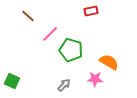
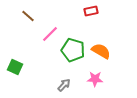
green pentagon: moved 2 px right
orange semicircle: moved 8 px left, 11 px up
green square: moved 3 px right, 14 px up
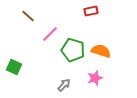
orange semicircle: rotated 12 degrees counterclockwise
green square: moved 1 px left
pink star: moved 1 px up; rotated 21 degrees counterclockwise
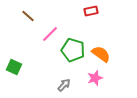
orange semicircle: moved 3 px down; rotated 18 degrees clockwise
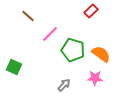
red rectangle: rotated 32 degrees counterclockwise
pink star: rotated 21 degrees clockwise
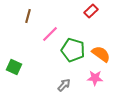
brown line: rotated 64 degrees clockwise
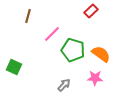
pink line: moved 2 px right
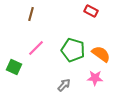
red rectangle: rotated 72 degrees clockwise
brown line: moved 3 px right, 2 px up
pink line: moved 16 px left, 14 px down
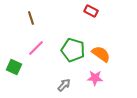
brown line: moved 4 px down; rotated 32 degrees counterclockwise
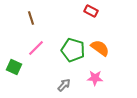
orange semicircle: moved 1 px left, 6 px up
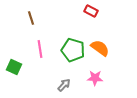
pink line: moved 4 px right, 1 px down; rotated 54 degrees counterclockwise
